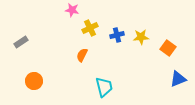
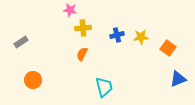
pink star: moved 2 px left
yellow cross: moved 7 px left; rotated 21 degrees clockwise
orange semicircle: moved 1 px up
orange circle: moved 1 px left, 1 px up
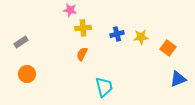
blue cross: moved 1 px up
orange circle: moved 6 px left, 6 px up
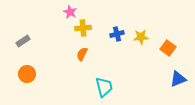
pink star: moved 2 px down; rotated 16 degrees clockwise
gray rectangle: moved 2 px right, 1 px up
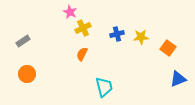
yellow cross: rotated 21 degrees counterclockwise
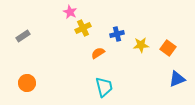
yellow star: moved 8 px down
gray rectangle: moved 5 px up
orange semicircle: moved 16 px right, 1 px up; rotated 32 degrees clockwise
orange circle: moved 9 px down
blue triangle: moved 1 px left
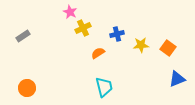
orange circle: moved 5 px down
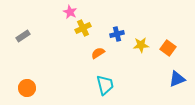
cyan trapezoid: moved 1 px right, 2 px up
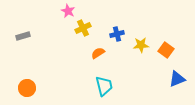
pink star: moved 2 px left, 1 px up
gray rectangle: rotated 16 degrees clockwise
orange square: moved 2 px left, 2 px down
cyan trapezoid: moved 1 px left, 1 px down
